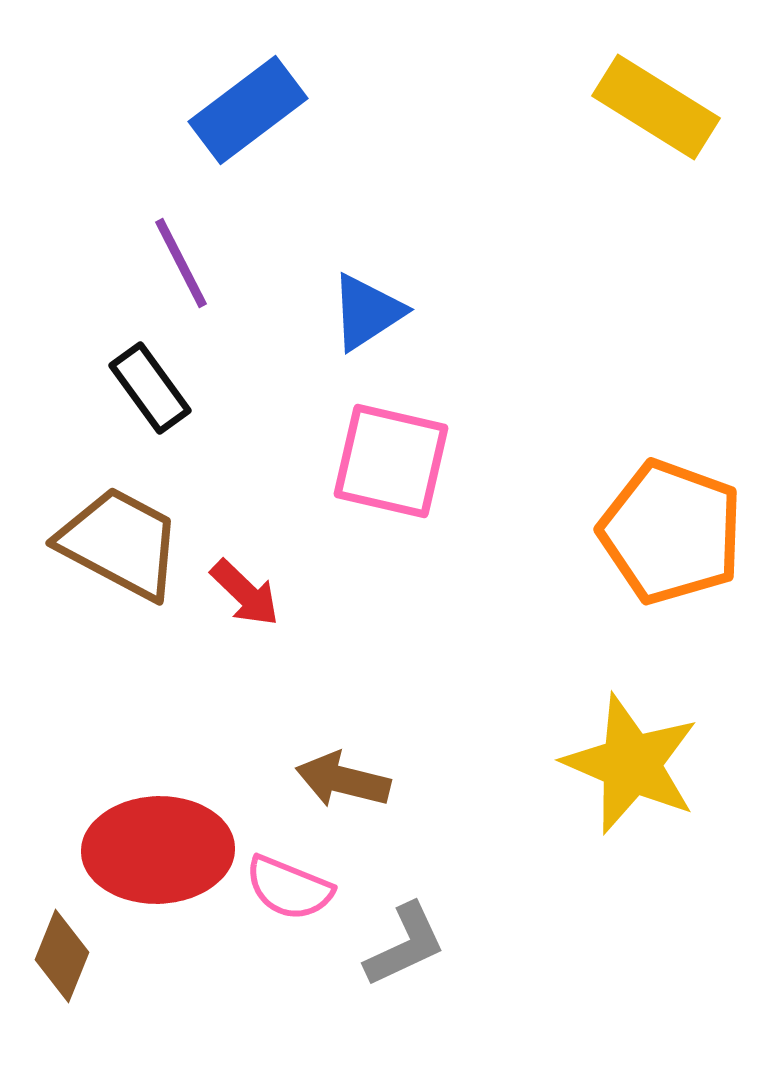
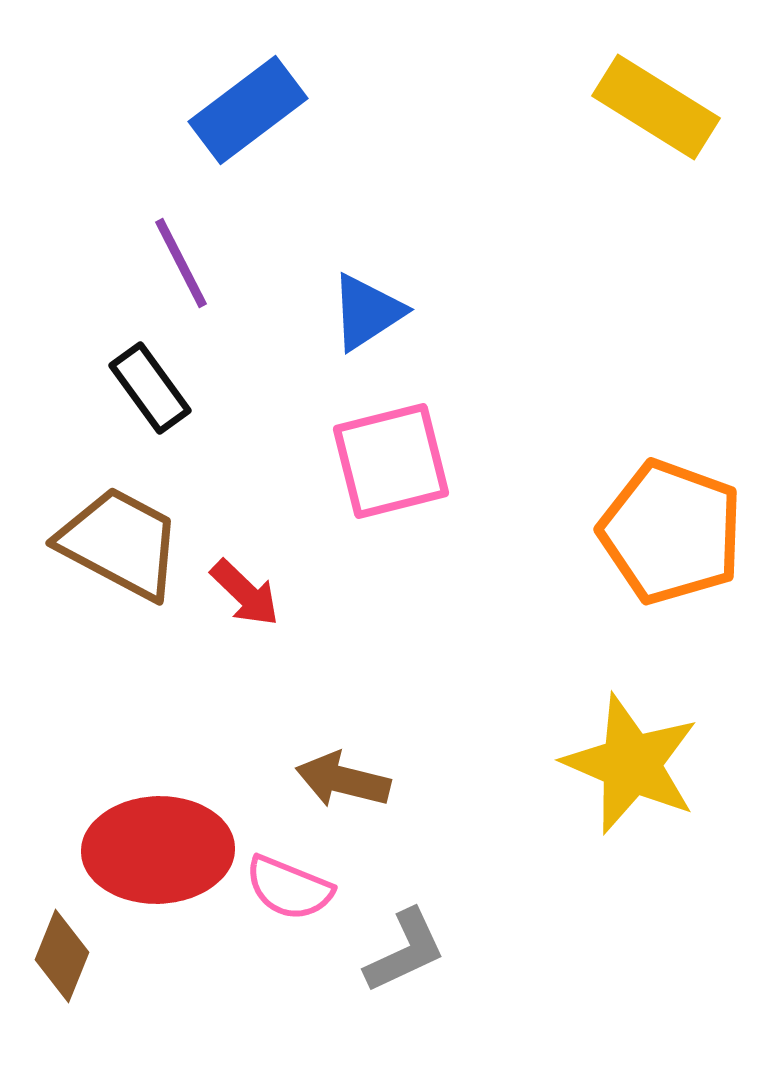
pink square: rotated 27 degrees counterclockwise
gray L-shape: moved 6 px down
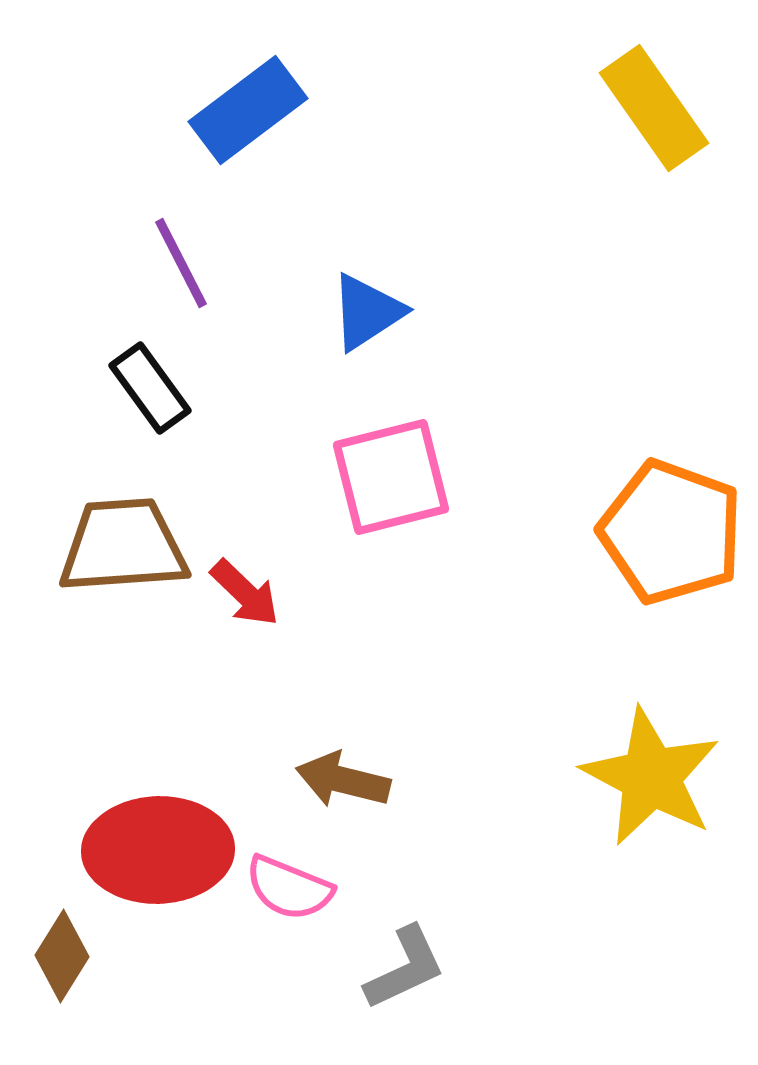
yellow rectangle: moved 2 px left, 1 px down; rotated 23 degrees clockwise
pink square: moved 16 px down
brown trapezoid: moved 3 px right, 3 px down; rotated 32 degrees counterclockwise
yellow star: moved 20 px right, 13 px down; rotated 5 degrees clockwise
gray L-shape: moved 17 px down
brown diamond: rotated 10 degrees clockwise
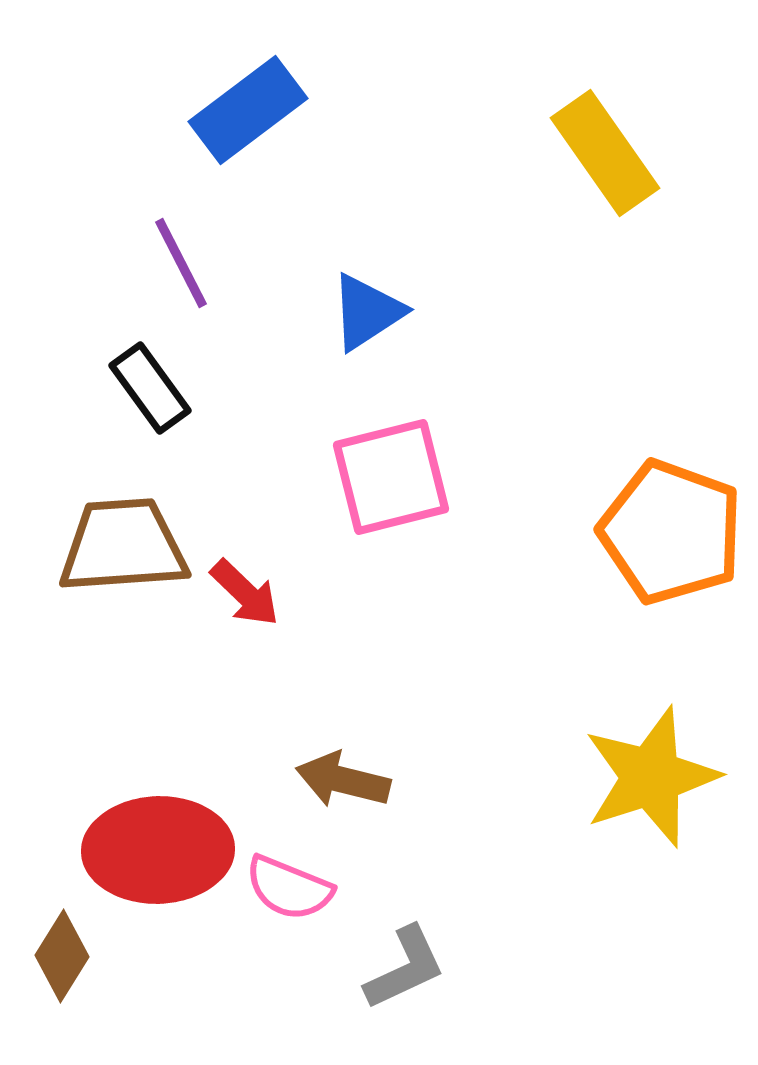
yellow rectangle: moved 49 px left, 45 px down
yellow star: rotated 26 degrees clockwise
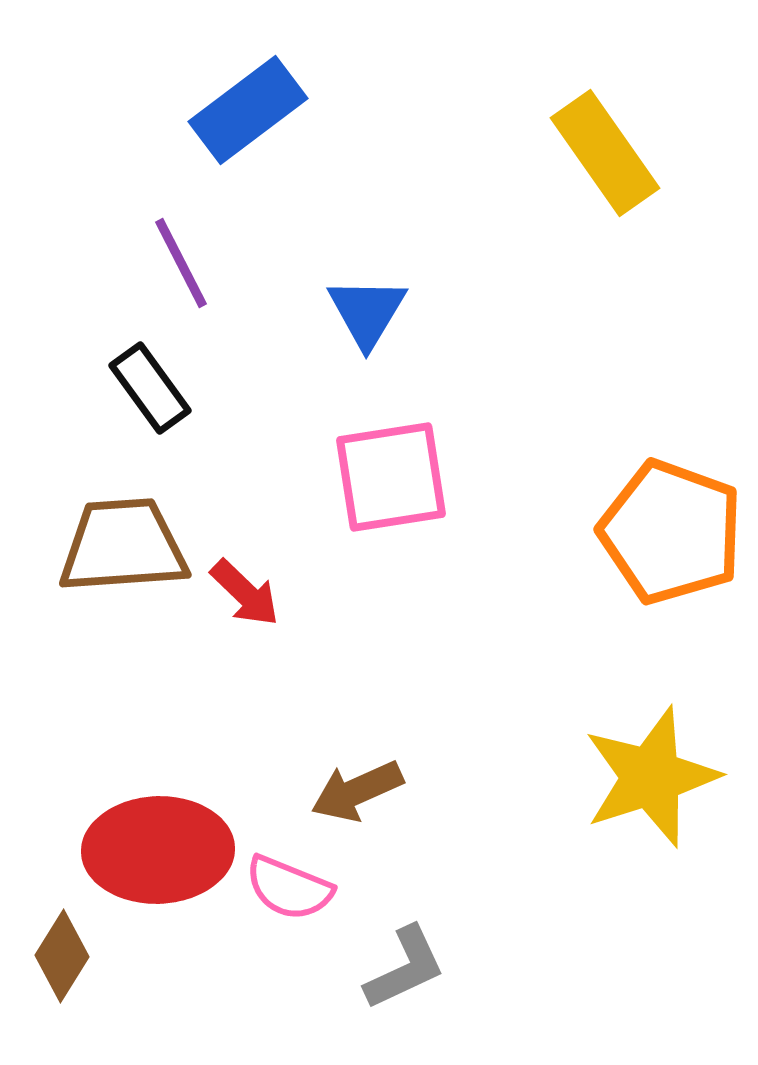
blue triangle: rotated 26 degrees counterclockwise
pink square: rotated 5 degrees clockwise
brown arrow: moved 14 px right, 11 px down; rotated 38 degrees counterclockwise
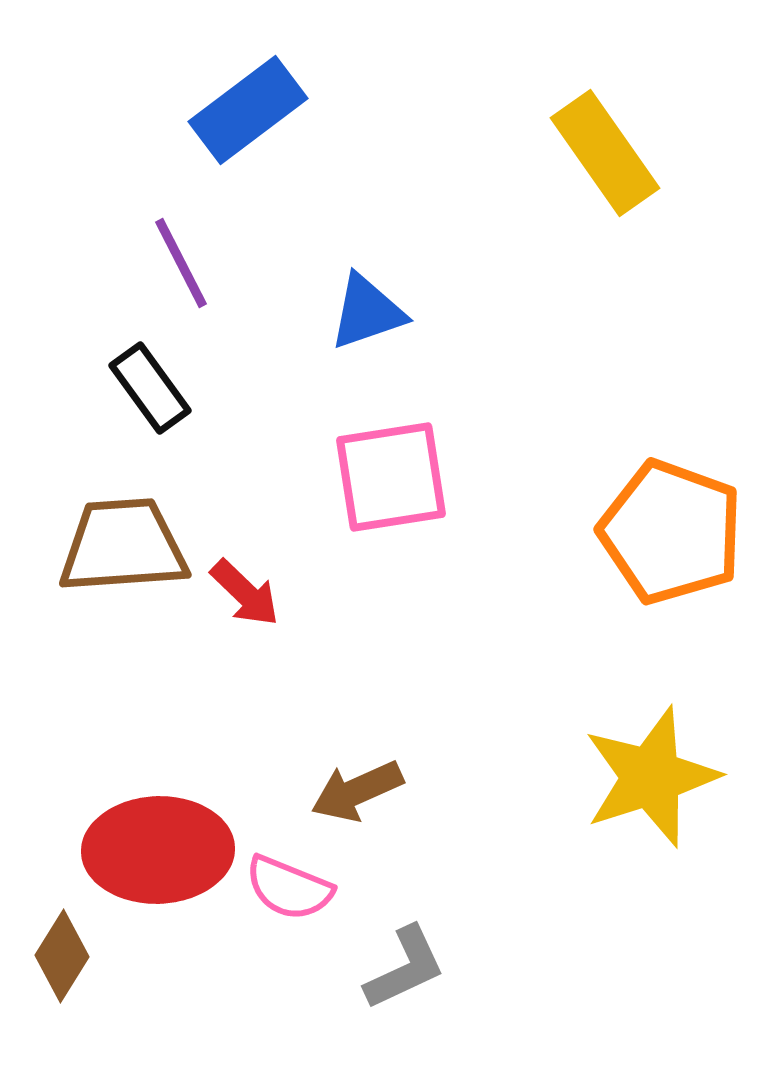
blue triangle: rotated 40 degrees clockwise
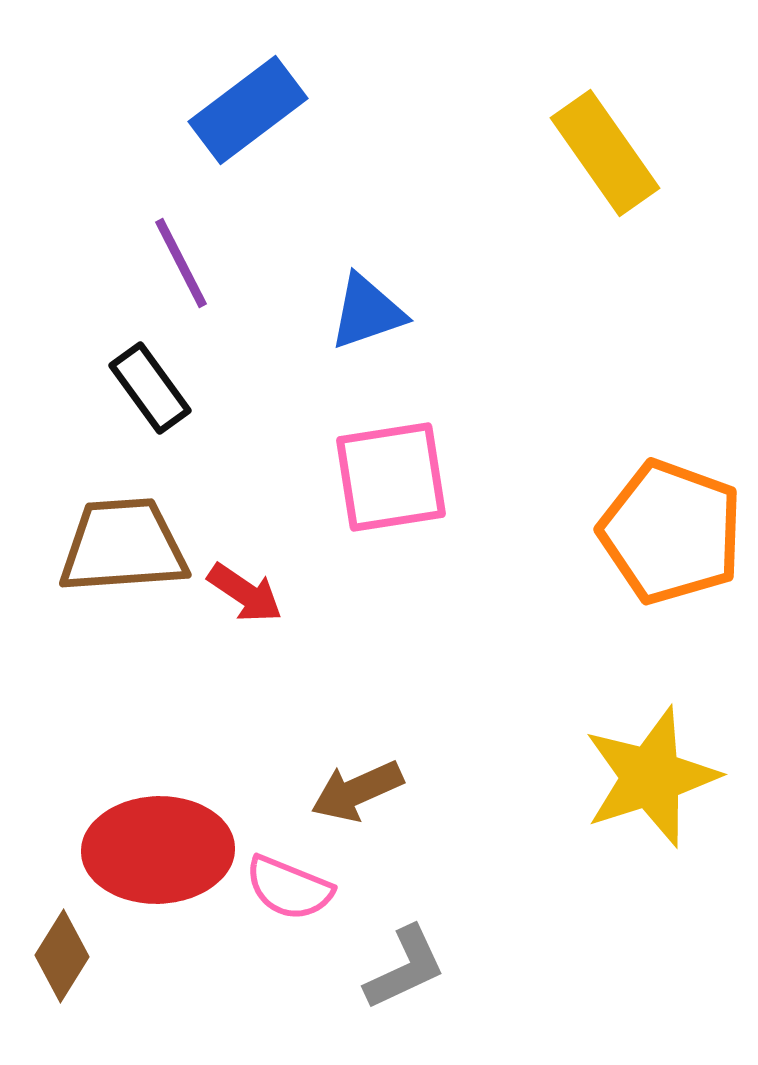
red arrow: rotated 10 degrees counterclockwise
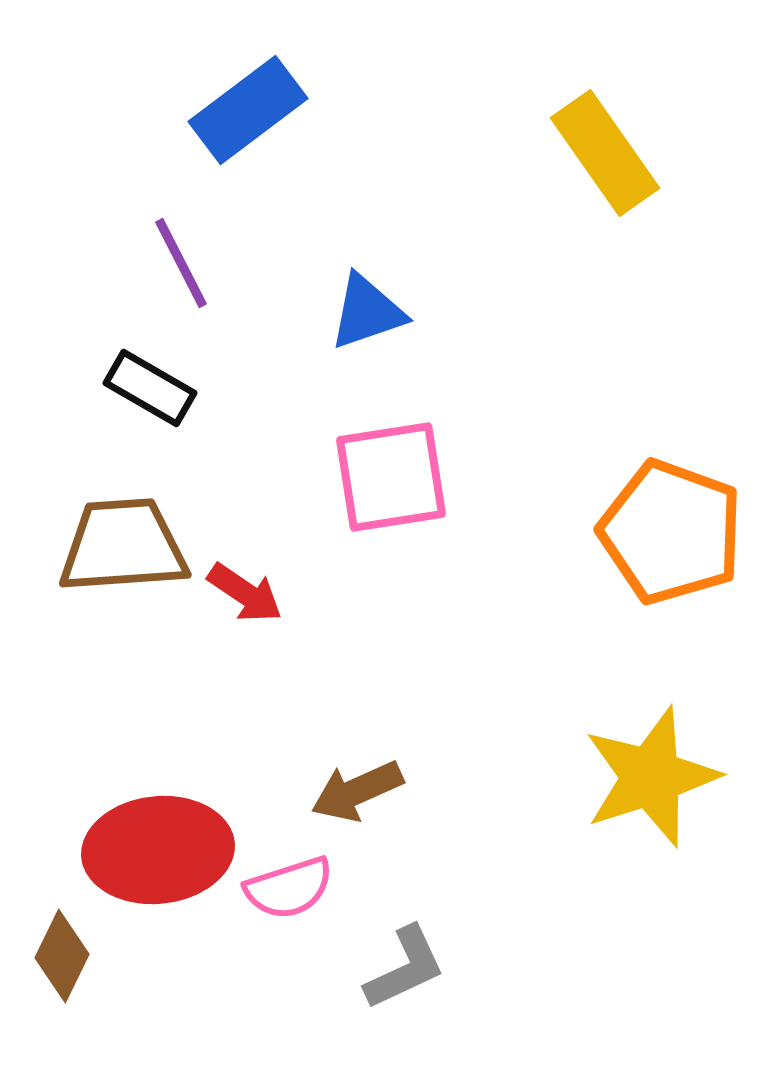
black rectangle: rotated 24 degrees counterclockwise
red ellipse: rotated 4 degrees counterclockwise
pink semicircle: rotated 40 degrees counterclockwise
brown diamond: rotated 6 degrees counterclockwise
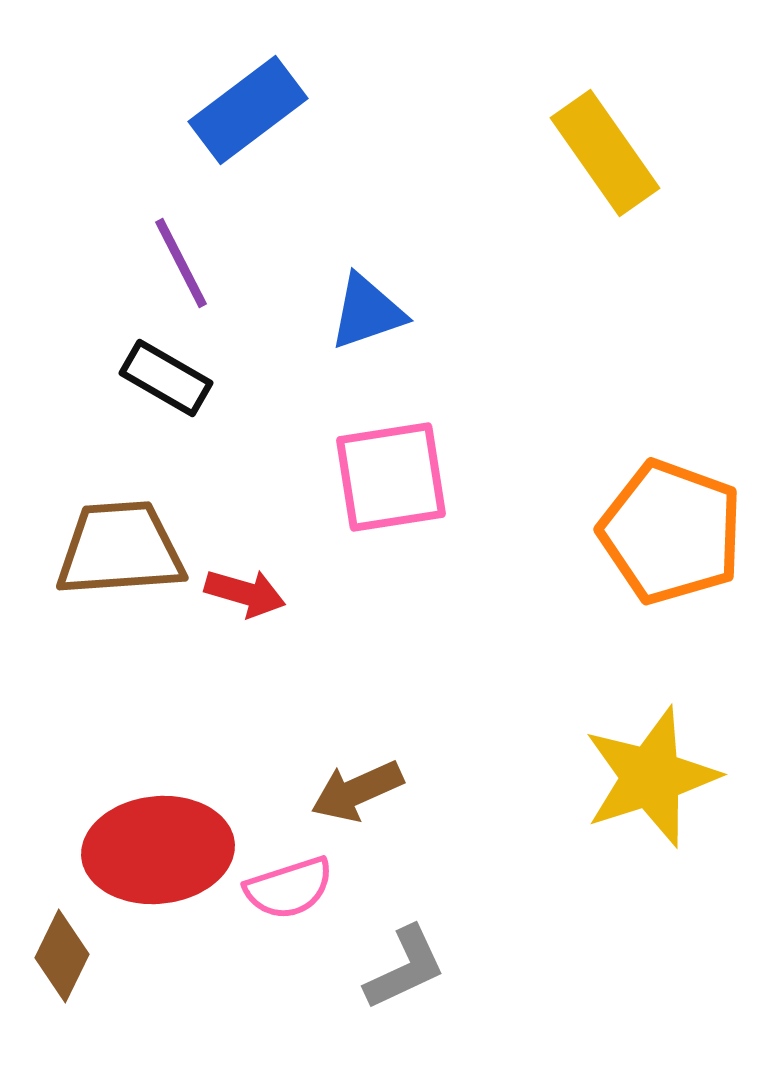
black rectangle: moved 16 px right, 10 px up
brown trapezoid: moved 3 px left, 3 px down
red arrow: rotated 18 degrees counterclockwise
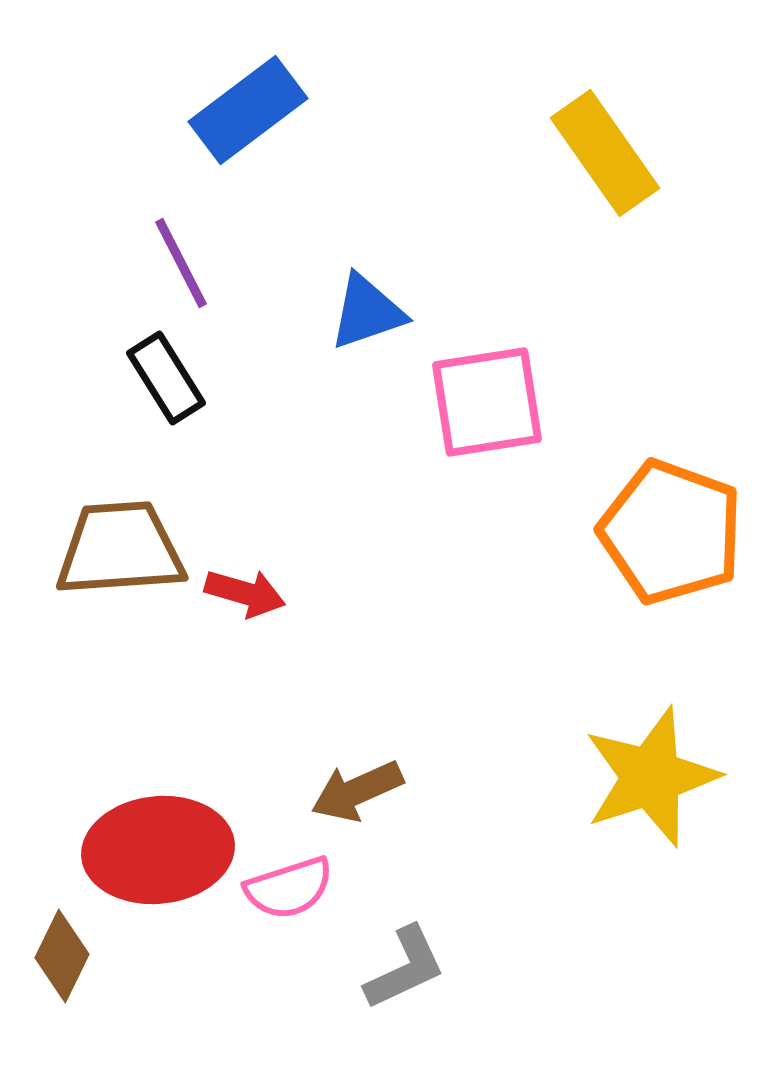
black rectangle: rotated 28 degrees clockwise
pink square: moved 96 px right, 75 px up
